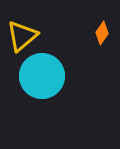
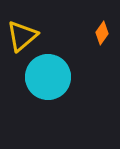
cyan circle: moved 6 px right, 1 px down
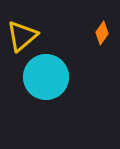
cyan circle: moved 2 px left
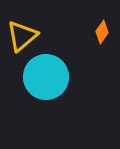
orange diamond: moved 1 px up
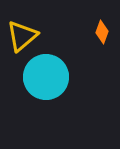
orange diamond: rotated 15 degrees counterclockwise
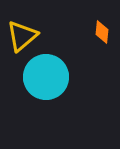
orange diamond: rotated 15 degrees counterclockwise
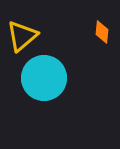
cyan circle: moved 2 px left, 1 px down
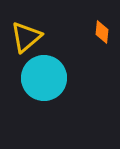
yellow triangle: moved 4 px right, 1 px down
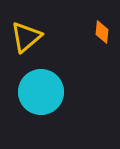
cyan circle: moved 3 px left, 14 px down
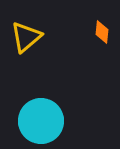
cyan circle: moved 29 px down
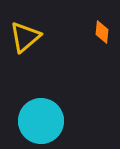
yellow triangle: moved 1 px left
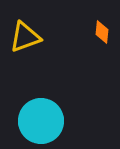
yellow triangle: rotated 20 degrees clockwise
